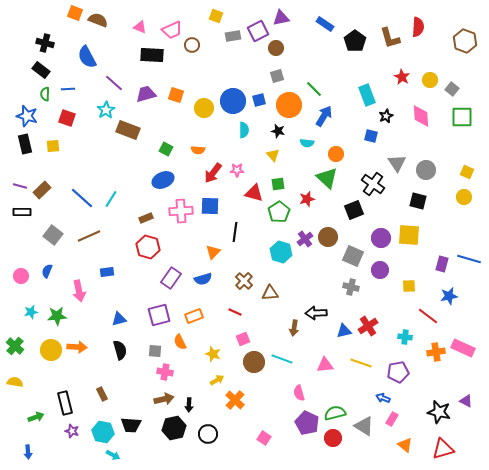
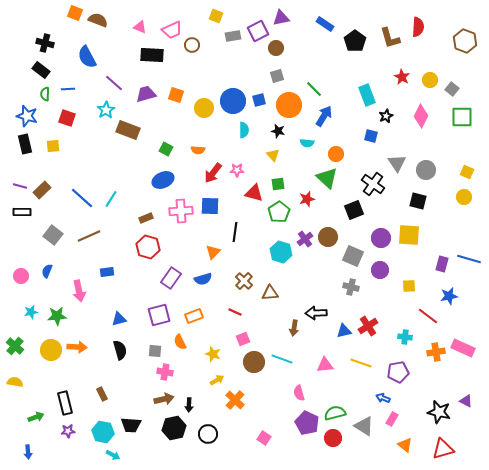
pink diamond at (421, 116): rotated 30 degrees clockwise
purple star at (72, 431): moved 4 px left; rotated 24 degrees counterclockwise
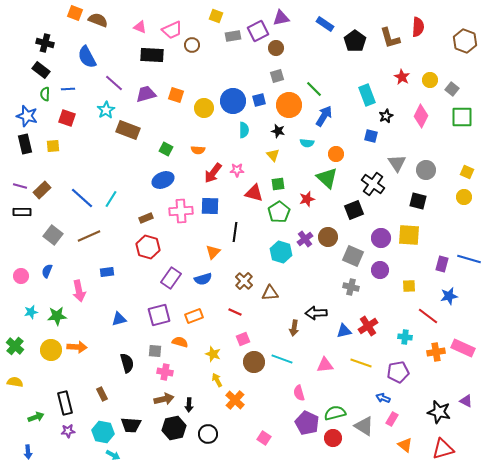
orange semicircle at (180, 342): rotated 133 degrees clockwise
black semicircle at (120, 350): moved 7 px right, 13 px down
yellow arrow at (217, 380): rotated 88 degrees counterclockwise
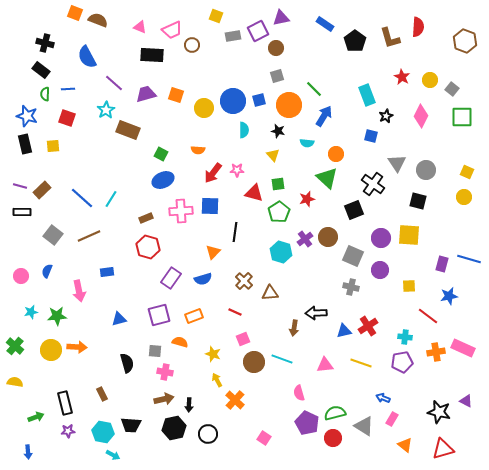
green square at (166, 149): moved 5 px left, 5 px down
purple pentagon at (398, 372): moved 4 px right, 10 px up
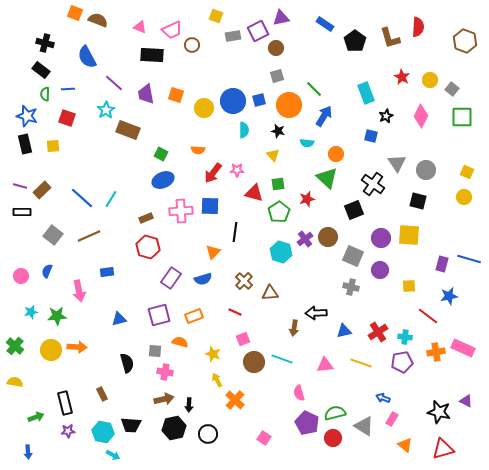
purple trapezoid at (146, 94): rotated 85 degrees counterclockwise
cyan rectangle at (367, 95): moved 1 px left, 2 px up
red cross at (368, 326): moved 10 px right, 6 px down
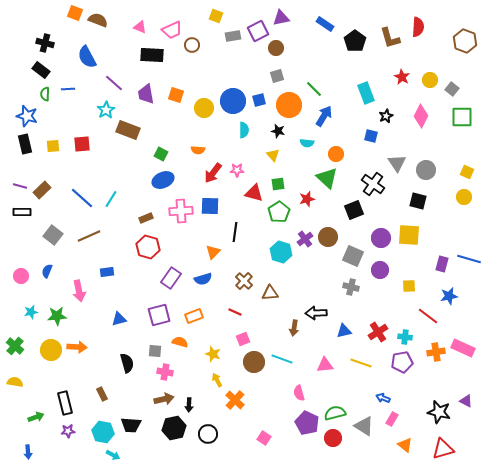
red square at (67, 118): moved 15 px right, 26 px down; rotated 24 degrees counterclockwise
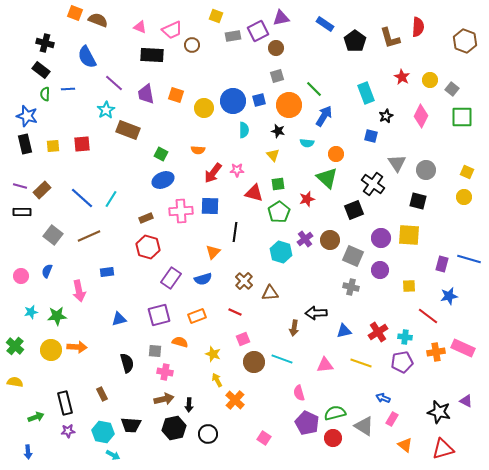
brown circle at (328, 237): moved 2 px right, 3 px down
orange rectangle at (194, 316): moved 3 px right
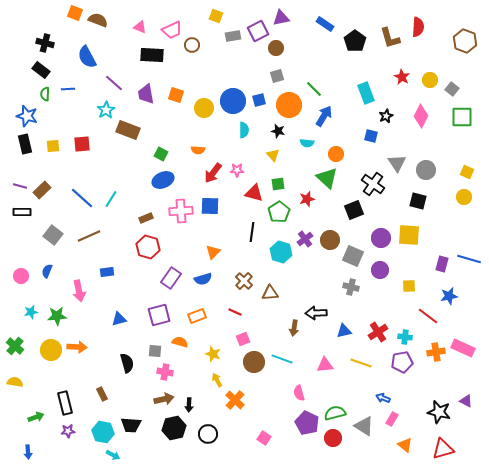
black line at (235, 232): moved 17 px right
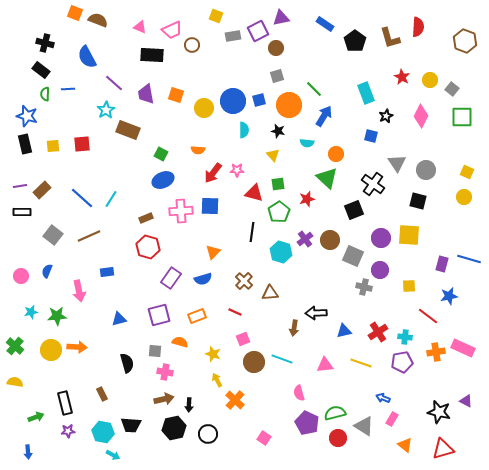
purple line at (20, 186): rotated 24 degrees counterclockwise
gray cross at (351, 287): moved 13 px right
red circle at (333, 438): moved 5 px right
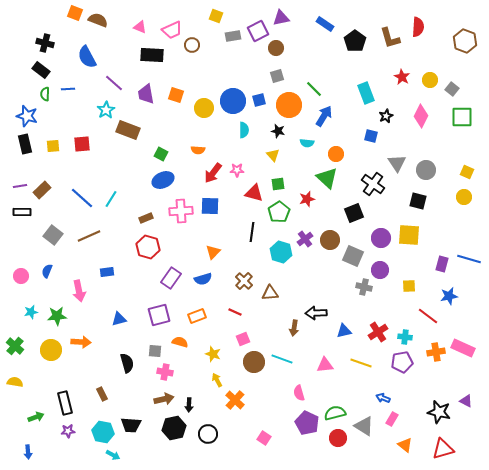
black square at (354, 210): moved 3 px down
orange arrow at (77, 347): moved 4 px right, 5 px up
